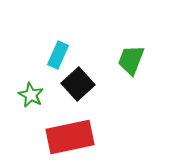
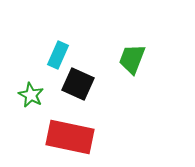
green trapezoid: moved 1 px right, 1 px up
black square: rotated 24 degrees counterclockwise
red rectangle: rotated 24 degrees clockwise
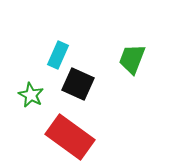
red rectangle: rotated 24 degrees clockwise
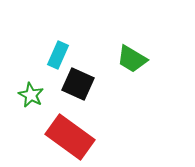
green trapezoid: rotated 80 degrees counterclockwise
